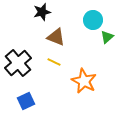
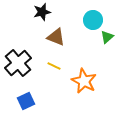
yellow line: moved 4 px down
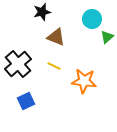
cyan circle: moved 1 px left, 1 px up
black cross: moved 1 px down
orange star: rotated 20 degrees counterclockwise
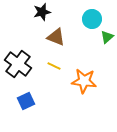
black cross: rotated 12 degrees counterclockwise
